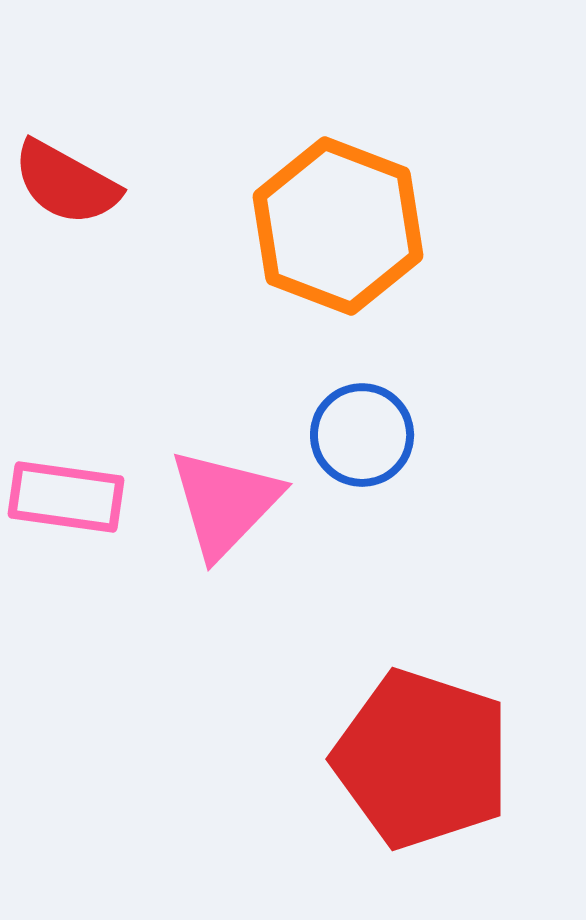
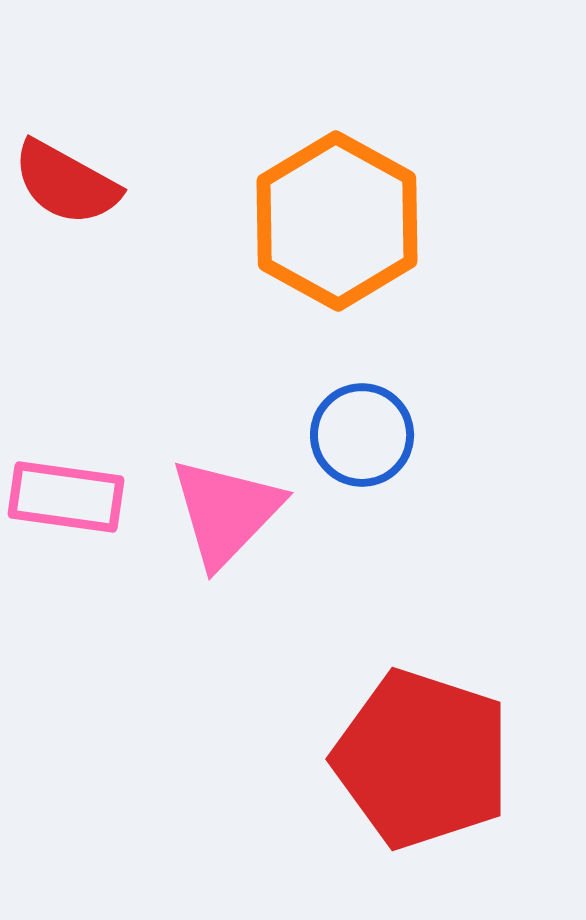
orange hexagon: moved 1 px left, 5 px up; rotated 8 degrees clockwise
pink triangle: moved 1 px right, 9 px down
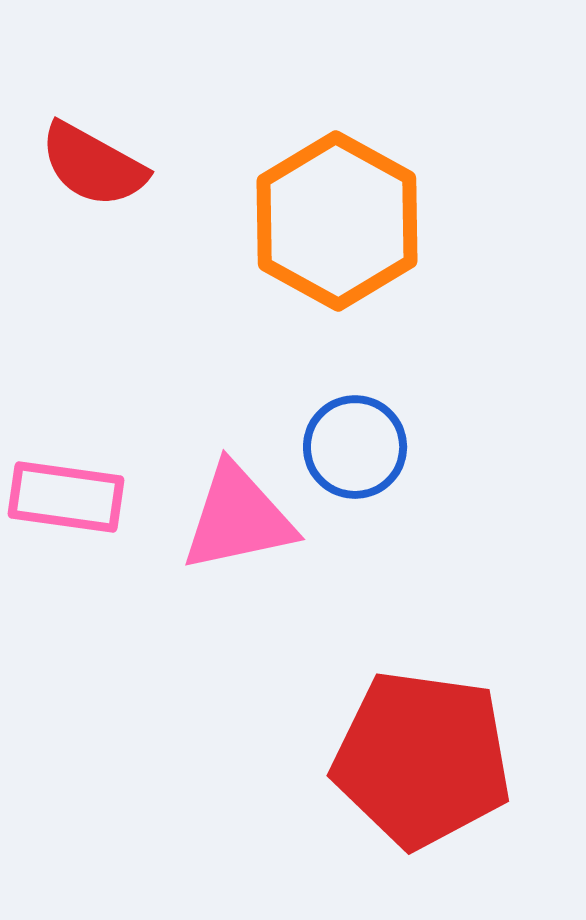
red semicircle: moved 27 px right, 18 px up
blue circle: moved 7 px left, 12 px down
pink triangle: moved 12 px right, 6 px down; rotated 34 degrees clockwise
red pentagon: rotated 10 degrees counterclockwise
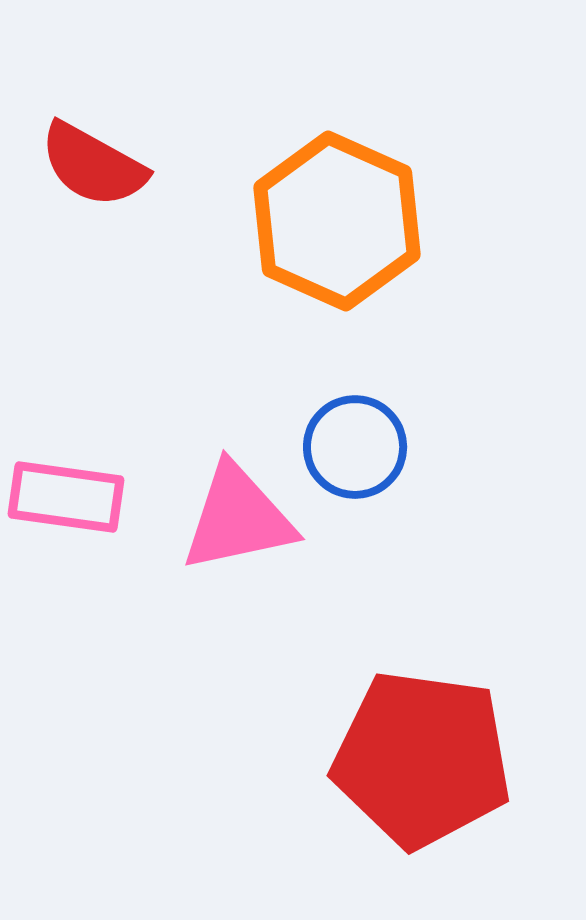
orange hexagon: rotated 5 degrees counterclockwise
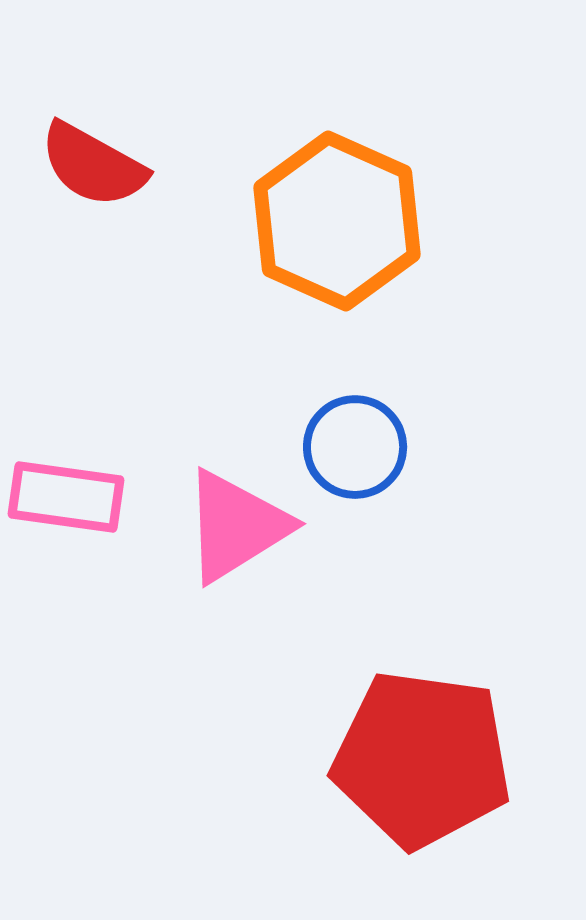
pink triangle: moved 2 px left, 8 px down; rotated 20 degrees counterclockwise
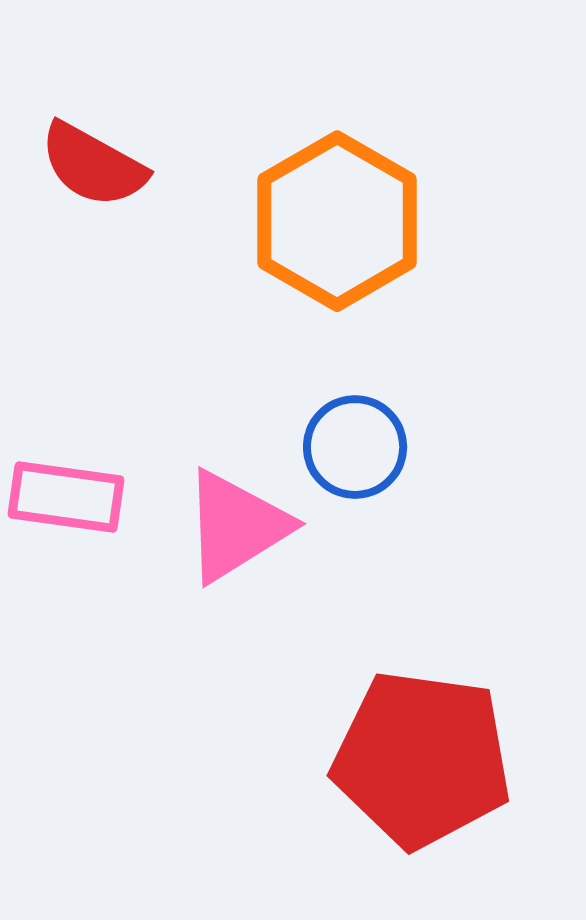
orange hexagon: rotated 6 degrees clockwise
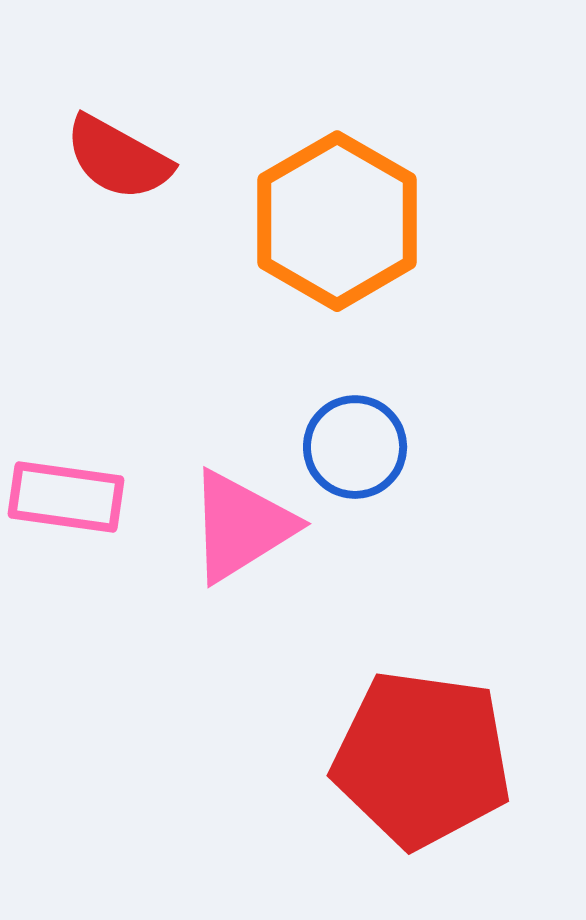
red semicircle: moved 25 px right, 7 px up
pink triangle: moved 5 px right
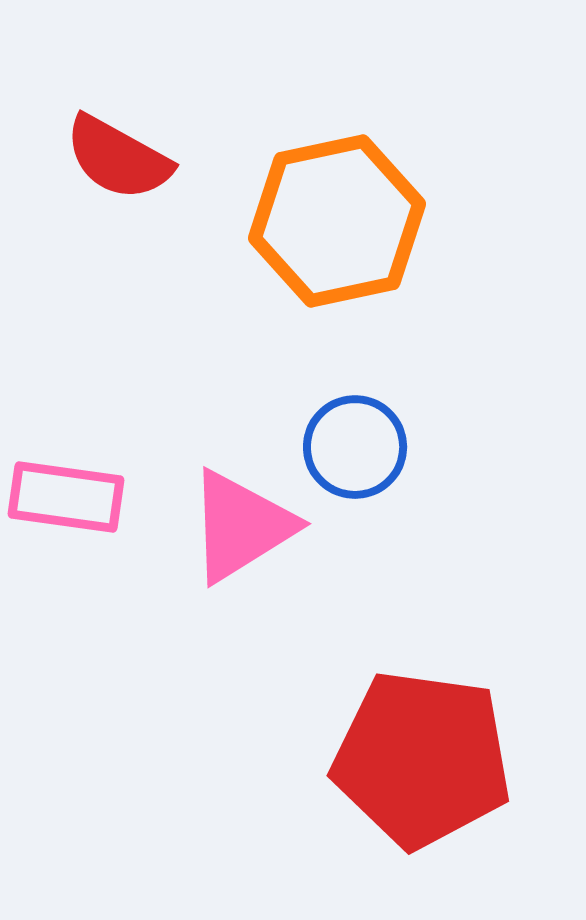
orange hexagon: rotated 18 degrees clockwise
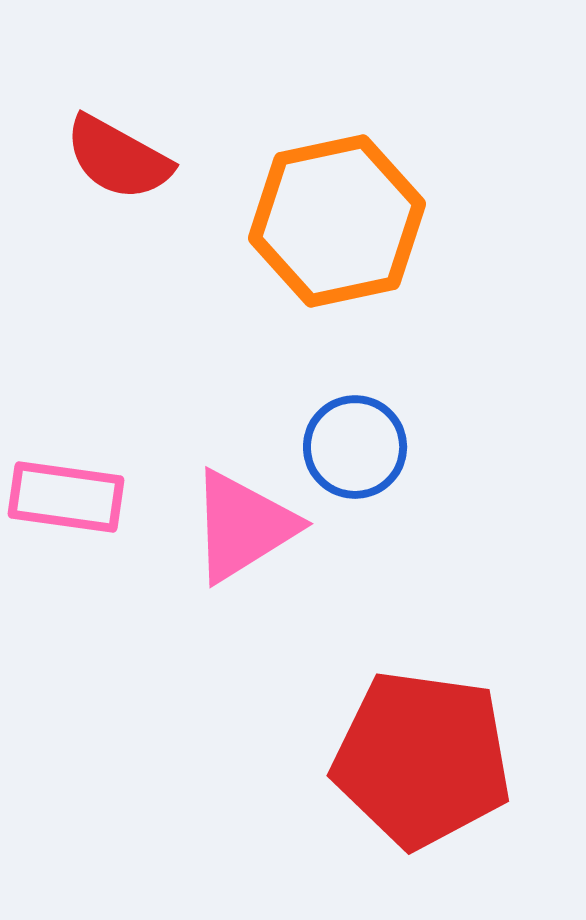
pink triangle: moved 2 px right
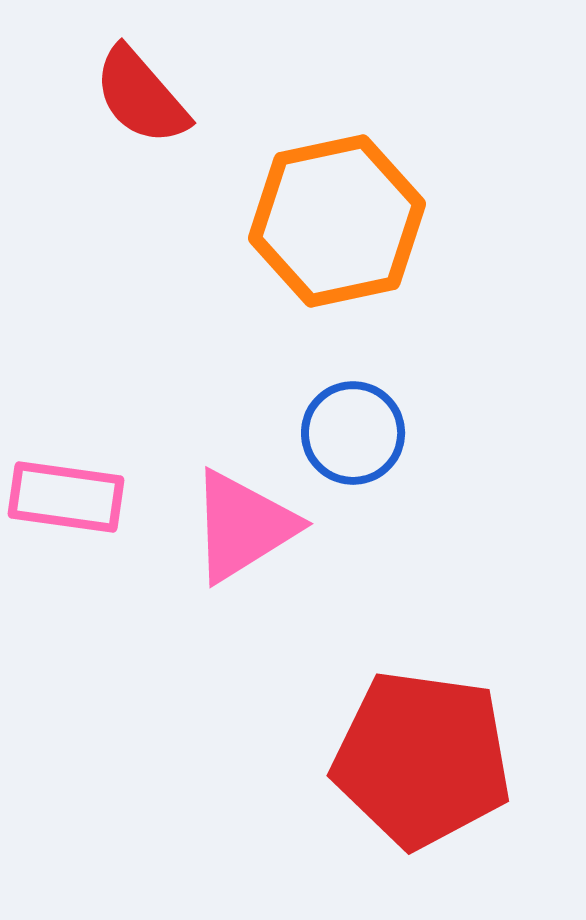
red semicircle: moved 23 px right, 62 px up; rotated 20 degrees clockwise
blue circle: moved 2 px left, 14 px up
